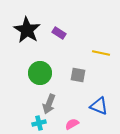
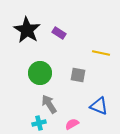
gray arrow: rotated 126 degrees clockwise
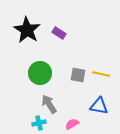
yellow line: moved 21 px down
blue triangle: rotated 12 degrees counterclockwise
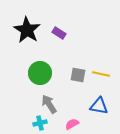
cyan cross: moved 1 px right
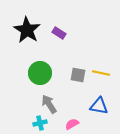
yellow line: moved 1 px up
